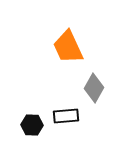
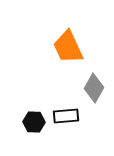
black hexagon: moved 2 px right, 3 px up
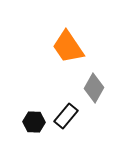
orange trapezoid: rotated 9 degrees counterclockwise
black rectangle: rotated 45 degrees counterclockwise
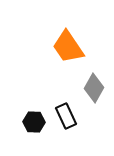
black rectangle: rotated 65 degrees counterclockwise
